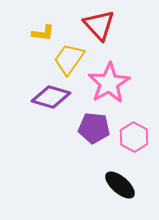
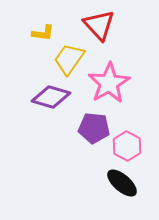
pink hexagon: moved 7 px left, 9 px down
black ellipse: moved 2 px right, 2 px up
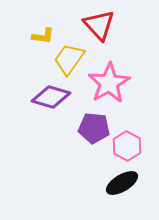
yellow L-shape: moved 3 px down
black ellipse: rotated 72 degrees counterclockwise
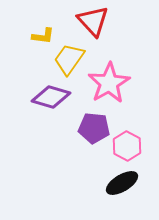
red triangle: moved 6 px left, 4 px up
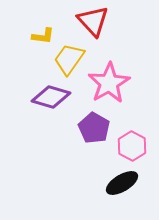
purple pentagon: rotated 24 degrees clockwise
pink hexagon: moved 5 px right
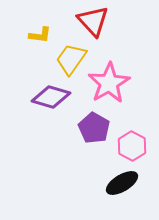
yellow L-shape: moved 3 px left, 1 px up
yellow trapezoid: moved 2 px right
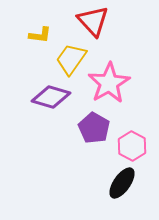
black ellipse: rotated 24 degrees counterclockwise
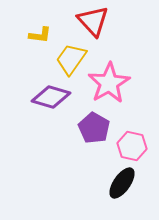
pink hexagon: rotated 16 degrees counterclockwise
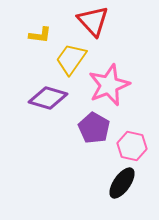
pink star: moved 2 px down; rotated 9 degrees clockwise
purple diamond: moved 3 px left, 1 px down
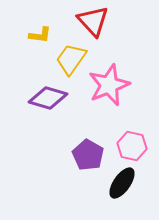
purple pentagon: moved 6 px left, 27 px down
